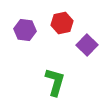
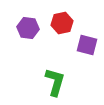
purple hexagon: moved 3 px right, 2 px up
purple square: rotated 30 degrees counterclockwise
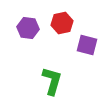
green L-shape: moved 3 px left, 1 px up
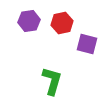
purple hexagon: moved 1 px right, 7 px up; rotated 15 degrees counterclockwise
purple square: moved 1 px up
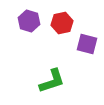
purple hexagon: rotated 25 degrees clockwise
green L-shape: rotated 56 degrees clockwise
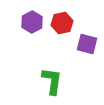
purple hexagon: moved 3 px right, 1 px down; rotated 15 degrees clockwise
green L-shape: rotated 64 degrees counterclockwise
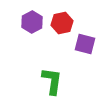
purple square: moved 2 px left
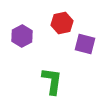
purple hexagon: moved 10 px left, 14 px down
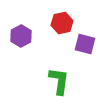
purple hexagon: moved 1 px left
green L-shape: moved 7 px right
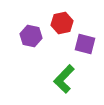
purple hexagon: moved 10 px right; rotated 20 degrees counterclockwise
green L-shape: moved 5 px right, 2 px up; rotated 144 degrees counterclockwise
